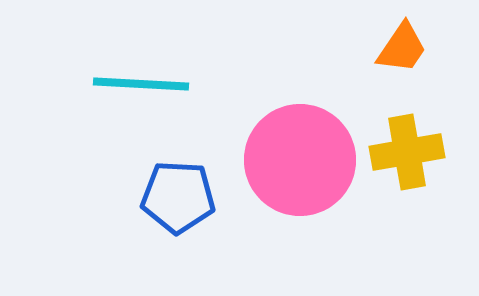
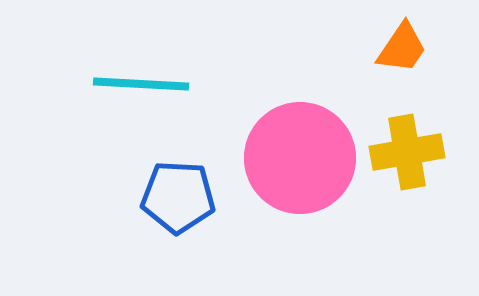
pink circle: moved 2 px up
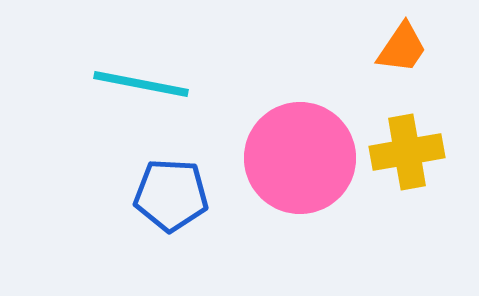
cyan line: rotated 8 degrees clockwise
blue pentagon: moved 7 px left, 2 px up
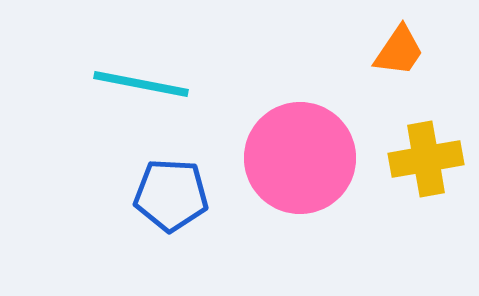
orange trapezoid: moved 3 px left, 3 px down
yellow cross: moved 19 px right, 7 px down
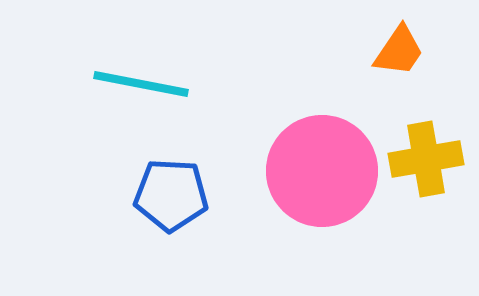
pink circle: moved 22 px right, 13 px down
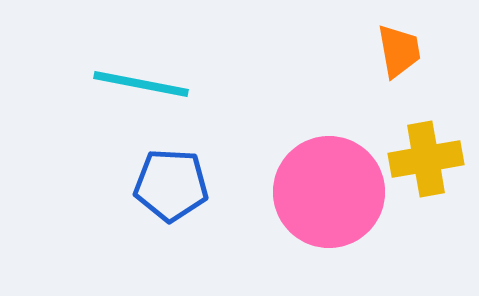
orange trapezoid: rotated 44 degrees counterclockwise
pink circle: moved 7 px right, 21 px down
blue pentagon: moved 10 px up
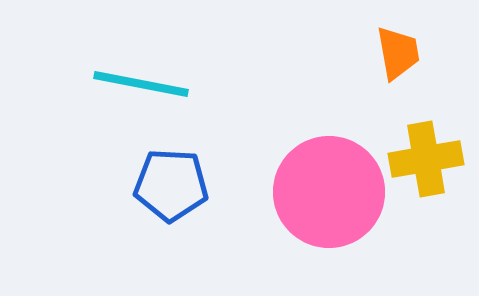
orange trapezoid: moved 1 px left, 2 px down
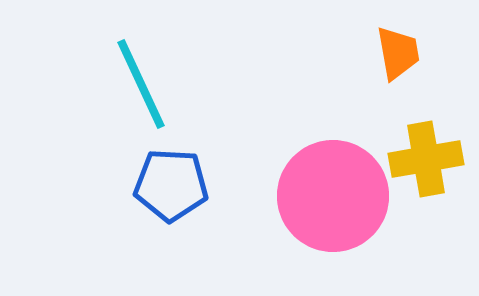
cyan line: rotated 54 degrees clockwise
pink circle: moved 4 px right, 4 px down
